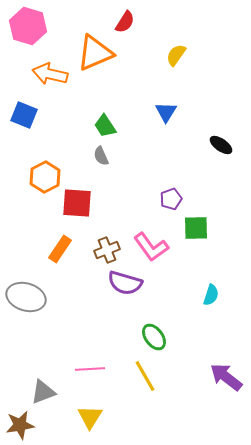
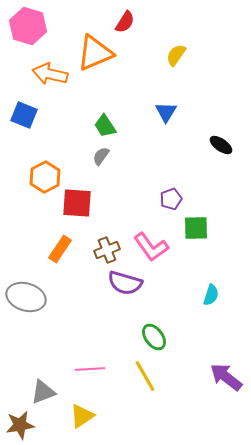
gray semicircle: rotated 60 degrees clockwise
yellow triangle: moved 8 px left, 1 px up; rotated 24 degrees clockwise
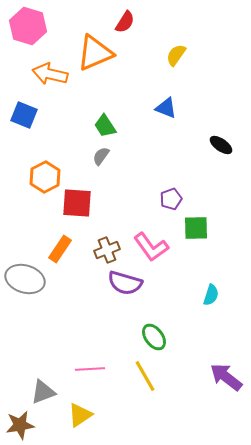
blue triangle: moved 4 px up; rotated 40 degrees counterclockwise
gray ellipse: moved 1 px left, 18 px up
yellow triangle: moved 2 px left, 1 px up
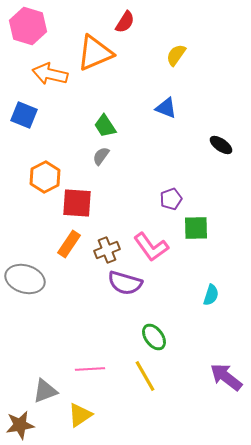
orange rectangle: moved 9 px right, 5 px up
gray triangle: moved 2 px right, 1 px up
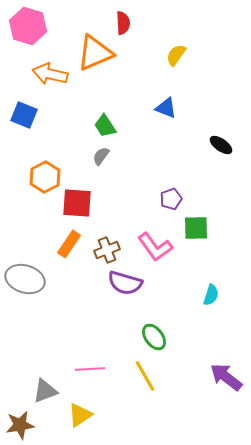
red semicircle: moved 2 px left, 1 px down; rotated 35 degrees counterclockwise
pink L-shape: moved 4 px right
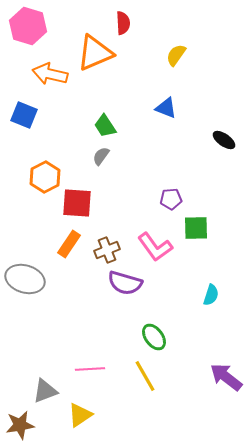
black ellipse: moved 3 px right, 5 px up
purple pentagon: rotated 15 degrees clockwise
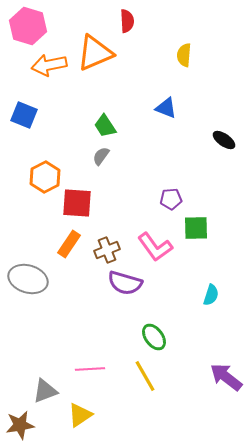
red semicircle: moved 4 px right, 2 px up
yellow semicircle: moved 8 px right; rotated 30 degrees counterclockwise
orange arrow: moved 1 px left, 9 px up; rotated 24 degrees counterclockwise
gray ellipse: moved 3 px right
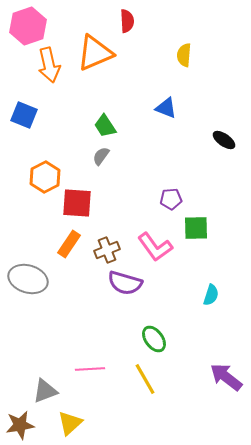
pink hexagon: rotated 24 degrees clockwise
orange arrow: rotated 92 degrees counterclockwise
green ellipse: moved 2 px down
yellow line: moved 3 px down
yellow triangle: moved 10 px left, 8 px down; rotated 8 degrees counterclockwise
